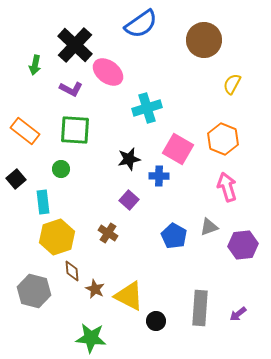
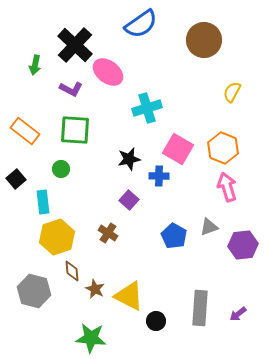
yellow semicircle: moved 8 px down
orange hexagon: moved 9 px down
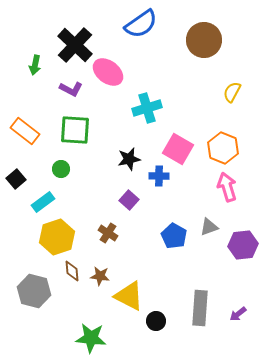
cyan rectangle: rotated 60 degrees clockwise
brown star: moved 5 px right, 13 px up; rotated 18 degrees counterclockwise
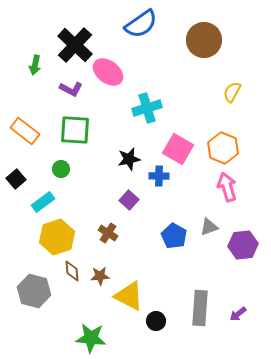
brown star: rotated 12 degrees counterclockwise
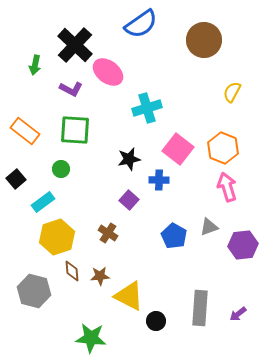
pink square: rotated 8 degrees clockwise
blue cross: moved 4 px down
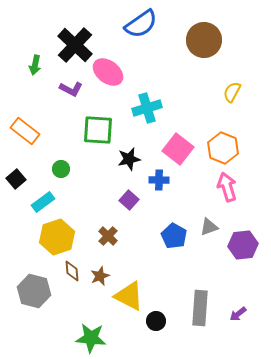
green square: moved 23 px right
brown cross: moved 3 px down; rotated 12 degrees clockwise
brown star: rotated 18 degrees counterclockwise
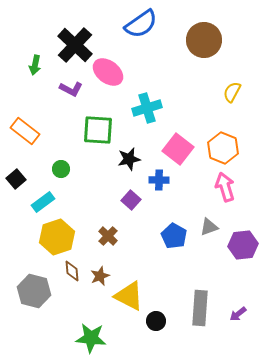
pink arrow: moved 2 px left
purple square: moved 2 px right
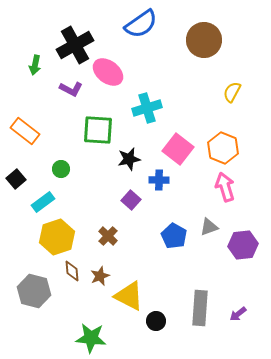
black cross: rotated 18 degrees clockwise
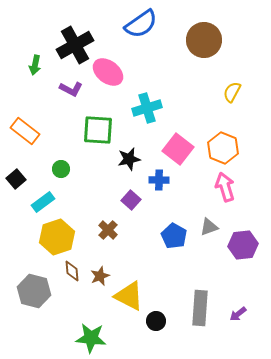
brown cross: moved 6 px up
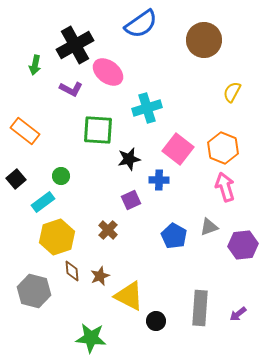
green circle: moved 7 px down
purple square: rotated 24 degrees clockwise
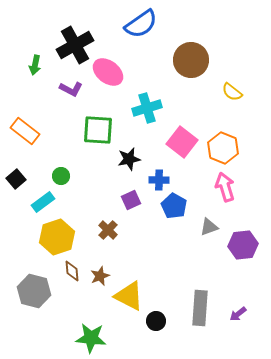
brown circle: moved 13 px left, 20 px down
yellow semicircle: rotated 80 degrees counterclockwise
pink square: moved 4 px right, 7 px up
blue pentagon: moved 30 px up
